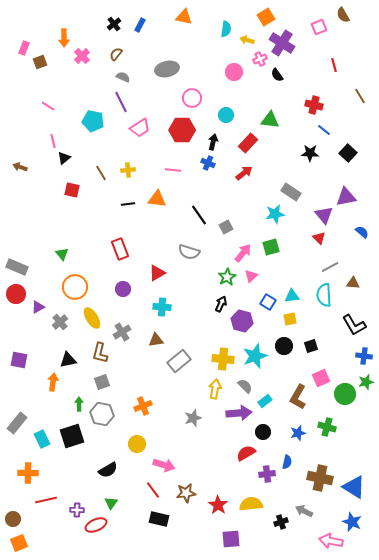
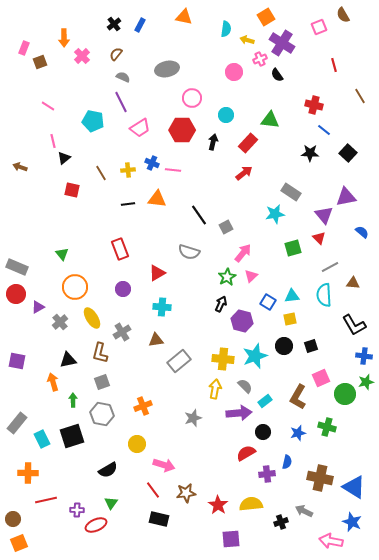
blue cross at (208, 163): moved 56 px left
green square at (271, 247): moved 22 px right, 1 px down
purple square at (19, 360): moved 2 px left, 1 px down
orange arrow at (53, 382): rotated 24 degrees counterclockwise
green arrow at (79, 404): moved 6 px left, 4 px up
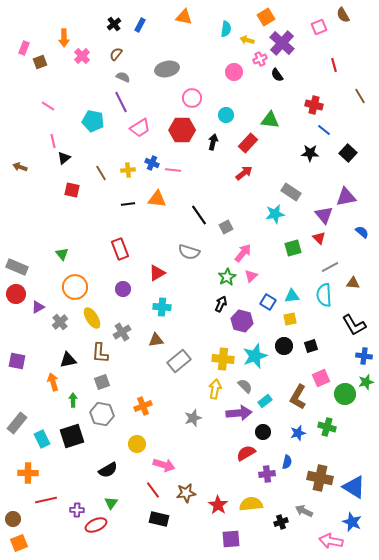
purple cross at (282, 43): rotated 10 degrees clockwise
brown L-shape at (100, 353): rotated 10 degrees counterclockwise
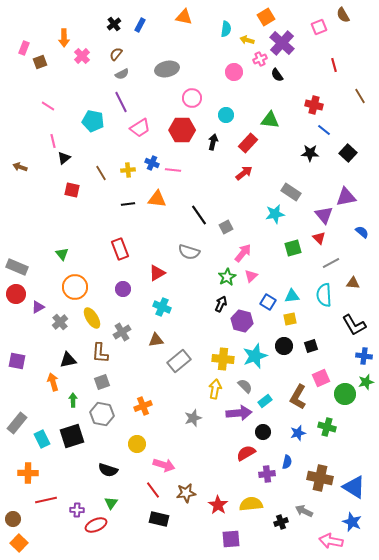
gray semicircle at (123, 77): moved 1 px left, 3 px up; rotated 128 degrees clockwise
gray line at (330, 267): moved 1 px right, 4 px up
cyan cross at (162, 307): rotated 18 degrees clockwise
black semicircle at (108, 470): rotated 48 degrees clockwise
orange square at (19, 543): rotated 24 degrees counterclockwise
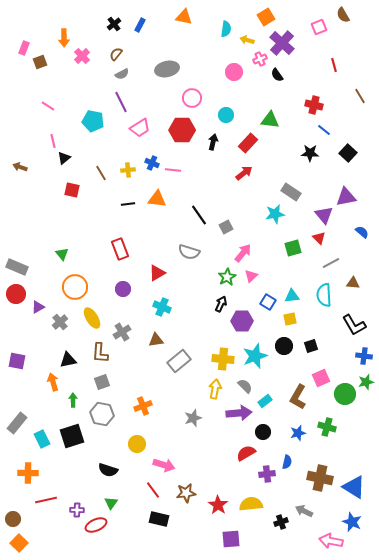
purple hexagon at (242, 321): rotated 15 degrees counterclockwise
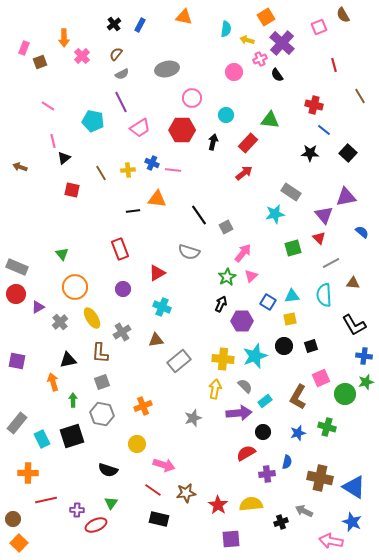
black line at (128, 204): moved 5 px right, 7 px down
red line at (153, 490): rotated 18 degrees counterclockwise
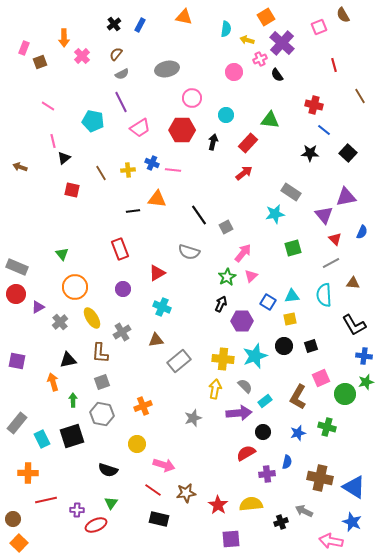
blue semicircle at (362, 232): rotated 72 degrees clockwise
red triangle at (319, 238): moved 16 px right, 1 px down
